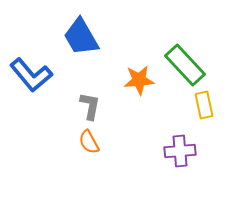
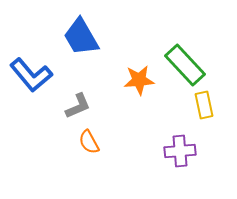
gray L-shape: moved 12 px left; rotated 56 degrees clockwise
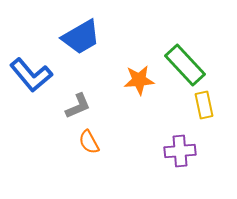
blue trapezoid: rotated 90 degrees counterclockwise
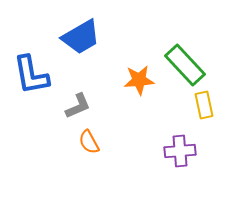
blue L-shape: rotated 30 degrees clockwise
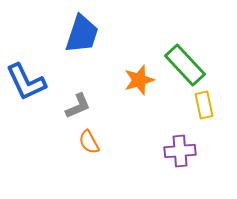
blue trapezoid: moved 1 px right, 3 px up; rotated 42 degrees counterclockwise
blue L-shape: moved 5 px left, 7 px down; rotated 15 degrees counterclockwise
orange star: rotated 12 degrees counterclockwise
